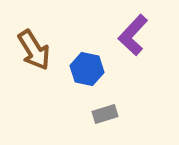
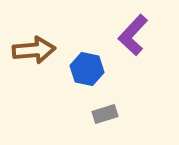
brown arrow: rotated 63 degrees counterclockwise
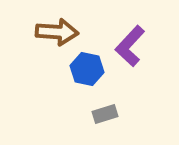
purple L-shape: moved 3 px left, 11 px down
brown arrow: moved 23 px right, 18 px up; rotated 9 degrees clockwise
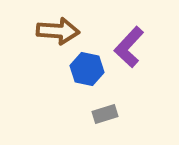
brown arrow: moved 1 px right, 1 px up
purple L-shape: moved 1 px left, 1 px down
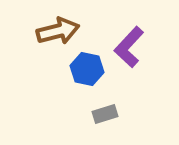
brown arrow: rotated 18 degrees counterclockwise
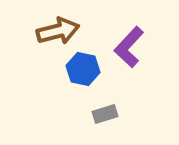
blue hexagon: moved 4 px left
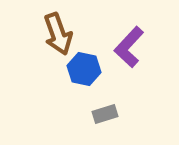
brown arrow: moved 3 px down; rotated 84 degrees clockwise
blue hexagon: moved 1 px right
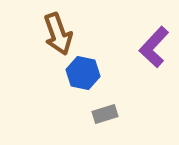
purple L-shape: moved 25 px right
blue hexagon: moved 1 px left, 4 px down
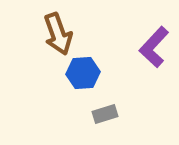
blue hexagon: rotated 16 degrees counterclockwise
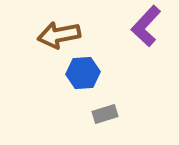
brown arrow: moved 1 px right, 1 px down; rotated 99 degrees clockwise
purple L-shape: moved 8 px left, 21 px up
